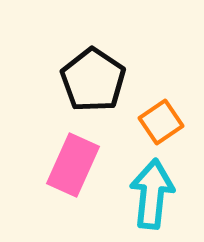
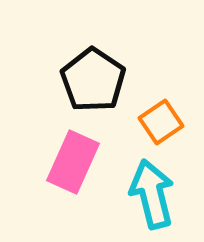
pink rectangle: moved 3 px up
cyan arrow: rotated 20 degrees counterclockwise
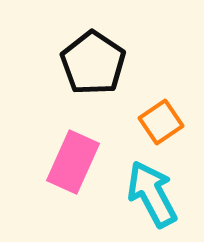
black pentagon: moved 17 px up
cyan arrow: rotated 14 degrees counterclockwise
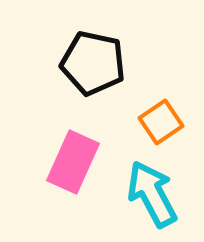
black pentagon: rotated 22 degrees counterclockwise
